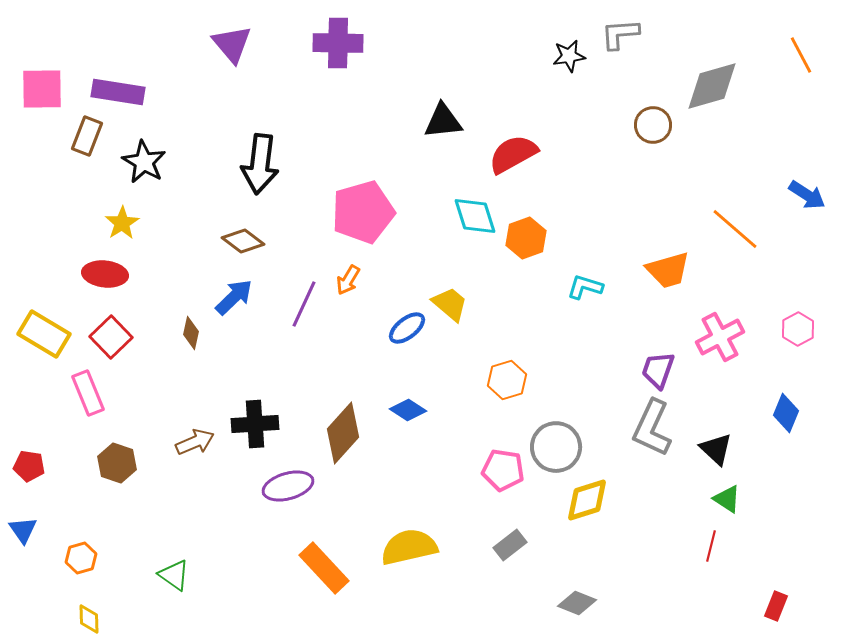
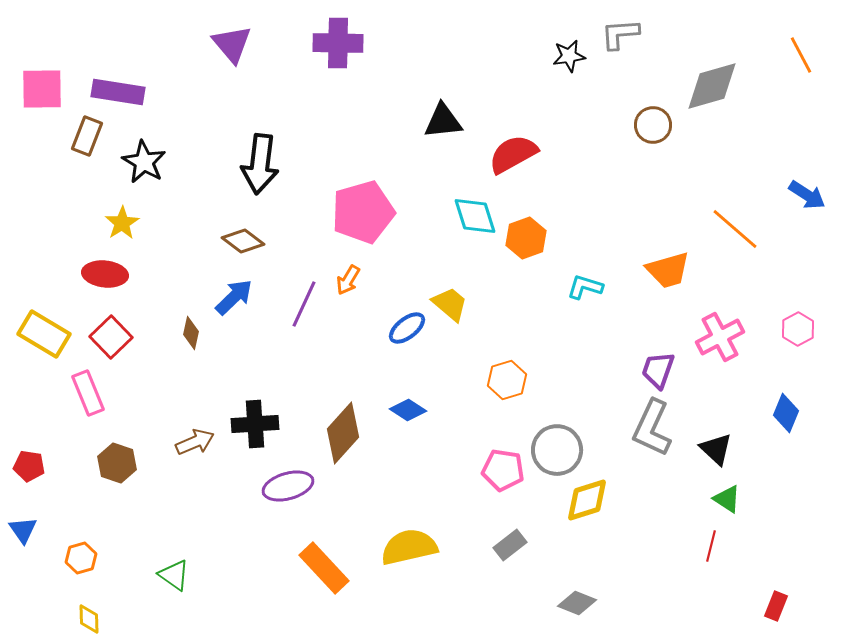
gray circle at (556, 447): moved 1 px right, 3 px down
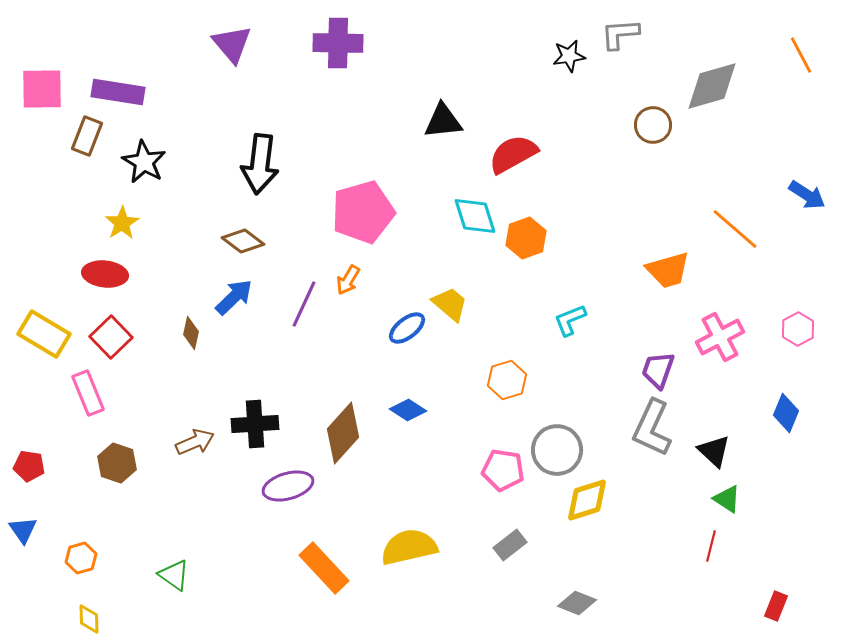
cyan L-shape at (585, 287): moved 15 px left, 33 px down; rotated 39 degrees counterclockwise
black triangle at (716, 449): moved 2 px left, 2 px down
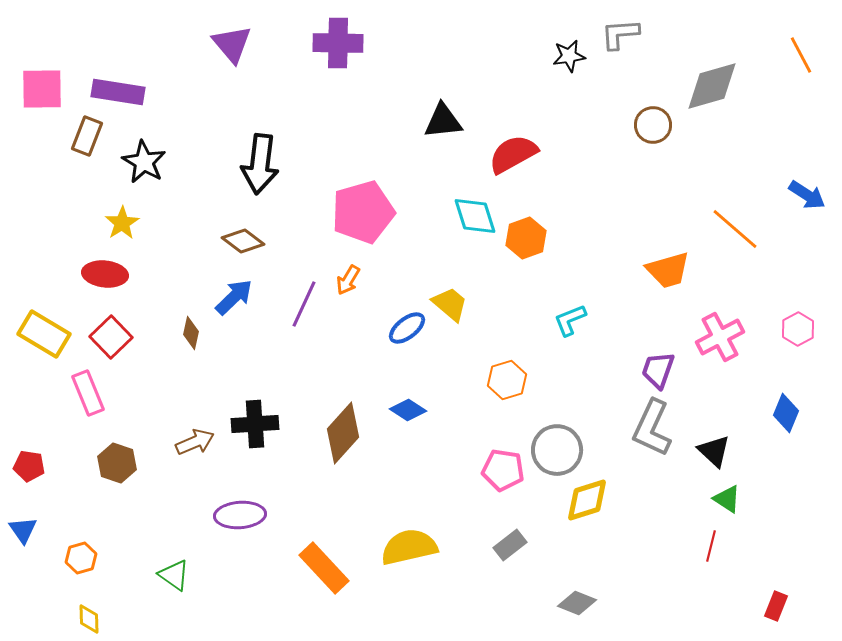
purple ellipse at (288, 486): moved 48 px left, 29 px down; rotated 12 degrees clockwise
